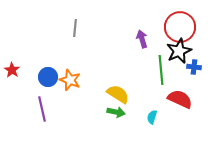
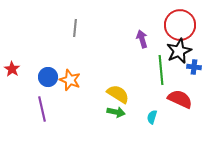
red circle: moved 2 px up
red star: moved 1 px up
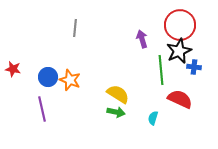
red star: moved 1 px right; rotated 21 degrees counterclockwise
cyan semicircle: moved 1 px right, 1 px down
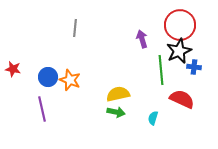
yellow semicircle: rotated 45 degrees counterclockwise
red semicircle: moved 2 px right
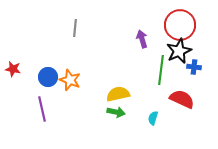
green line: rotated 12 degrees clockwise
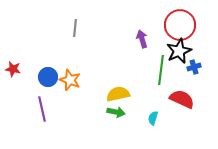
blue cross: rotated 24 degrees counterclockwise
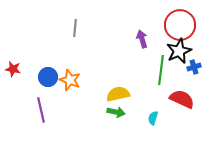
purple line: moved 1 px left, 1 px down
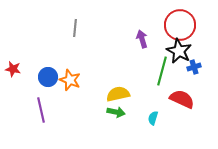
black star: rotated 20 degrees counterclockwise
green line: moved 1 px right, 1 px down; rotated 8 degrees clockwise
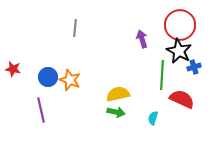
green line: moved 4 px down; rotated 12 degrees counterclockwise
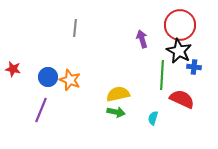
blue cross: rotated 24 degrees clockwise
purple line: rotated 35 degrees clockwise
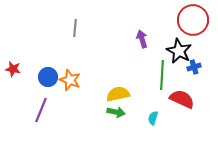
red circle: moved 13 px right, 5 px up
blue cross: rotated 24 degrees counterclockwise
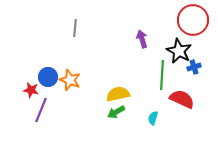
red star: moved 18 px right, 21 px down
green arrow: rotated 138 degrees clockwise
